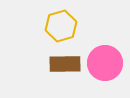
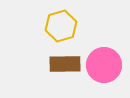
pink circle: moved 1 px left, 2 px down
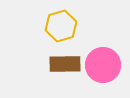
pink circle: moved 1 px left
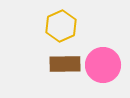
yellow hexagon: rotated 8 degrees counterclockwise
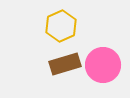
brown rectangle: rotated 16 degrees counterclockwise
